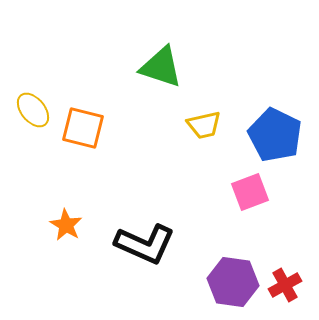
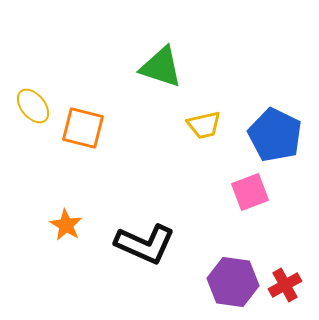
yellow ellipse: moved 4 px up
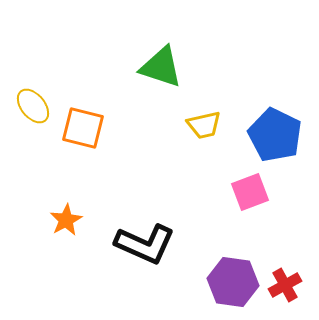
orange star: moved 5 px up; rotated 12 degrees clockwise
